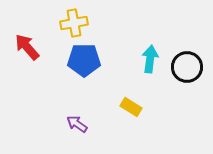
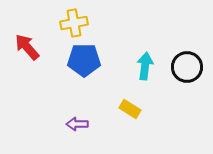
cyan arrow: moved 5 px left, 7 px down
yellow rectangle: moved 1 px left, 2 px down
purple arrow: rotated 35 degrees counterclockwise
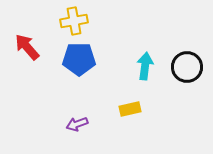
yellow cross: moved 2 px up
blue pentagon: moved 5 px left, 1 px up
yellow rectangle: rotated 45 degrees counterclockwise
purple arrow: rotated 20 degrees counterclockwise
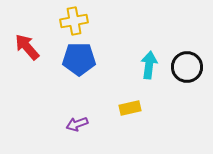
cyan arrow: moved 4 px right, 1 px up
yellow rectangle: moved 1 px up
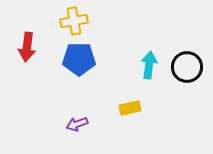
red arrow: rotated 132 degrees counterclockwise
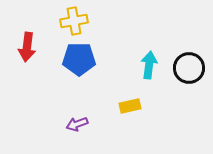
black circle: moved 2 px right, 1 px down
yellow rectangle: moved 2 px up
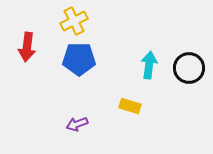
yellow cross: rotated 16 degrees counterclockwise
yellow rectangle: rotated 30 degrees clockwise
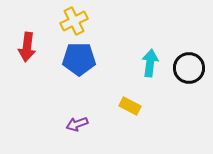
cyan arrow: moved 1 px right, 2 px up
yellow rectangle: rotated 10 degrees clockwise
